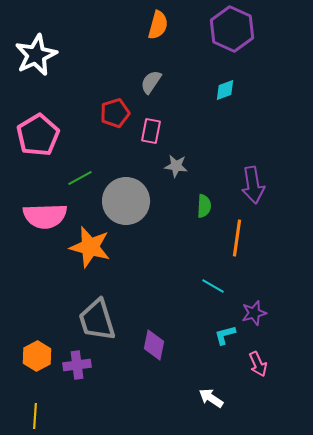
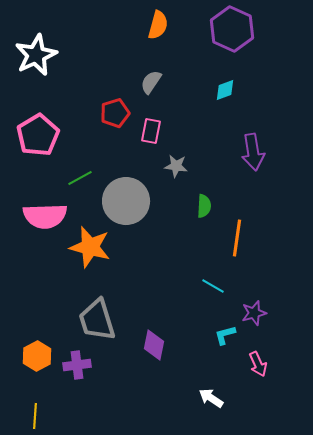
purple arrow: moved 33 px up
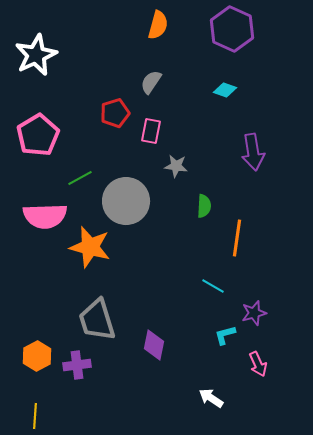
cyan diamond: rotated 40 degrees clockwise
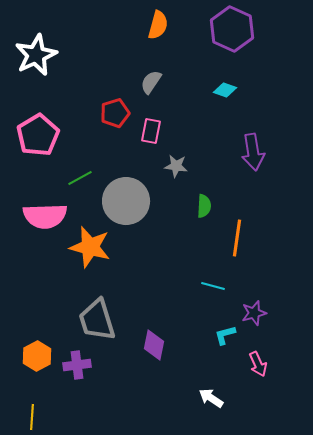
cyan line: rotated 15 degrees counterclockwise
yellow line: moved 3 px left, 1 px down
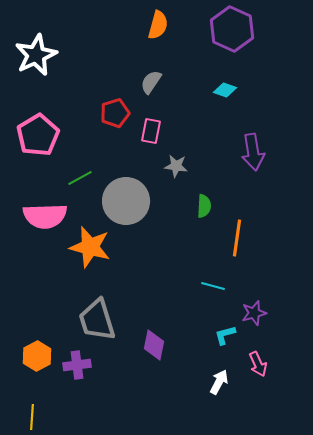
white arrow: moved 8 px right, 16 px up; rotated 85 degrees clockwise
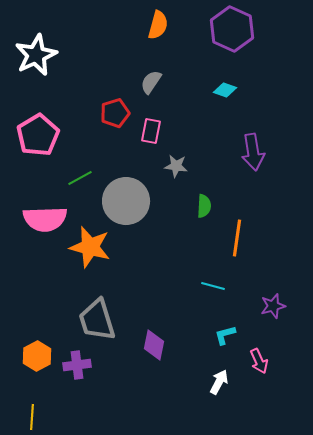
pink semicircle: moved 3 px down
purple star: moved 19 px right, 7 px up
pink arrow: moved 1 px right, 3 px up
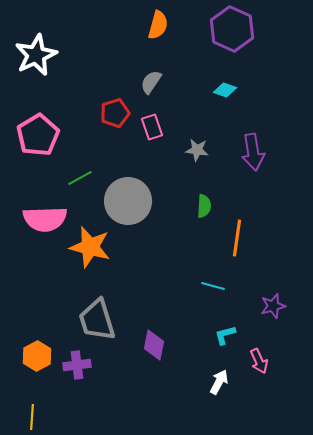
pink rectangle: moved 1 px right, 4 px up; rotated 30 degrees counterclockwise
gray star: moved 21 px right, 16 px up
gray circle: moved 2 px right
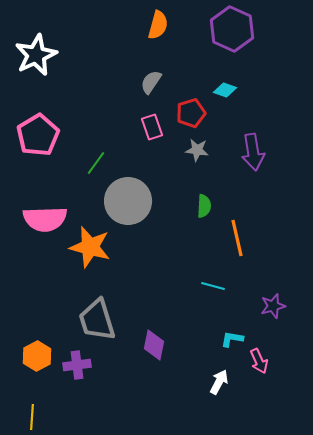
red pentagon: moved 76 px right
green line: moved 16 px right, 15 px up; rotated 25 degrees counterclockwise
orange line: rotated 21 degrees counterclockwise
cyan L-shape: moved 7 px right, 4 px down; rotated 25 degrees clockwise
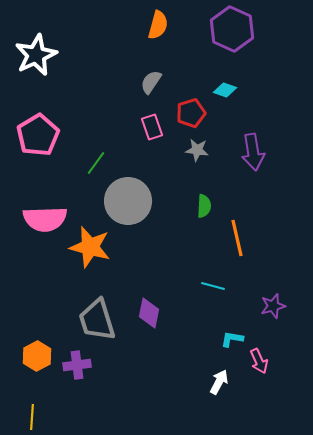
purple diamond: moved 5 px left, 32 px up
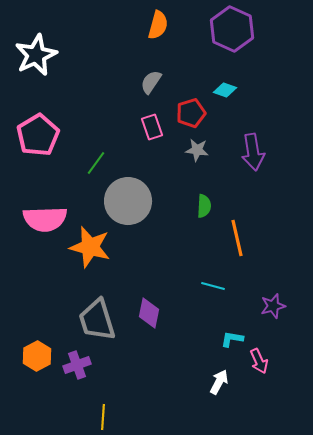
purple cross: rotated 12 degrees counterclockwise
yellow line: moved 71 px right
